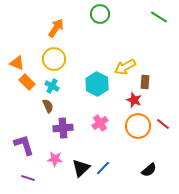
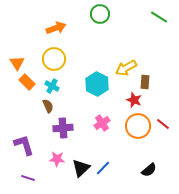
orange arrow: rotated 36 degrees clockwise
orange triangle: rotated 35 degrees clockwise
yellow arrow: moved 1 px right, 1 px down
pink cross: moved 2 px right
pink star: moved 2 px right
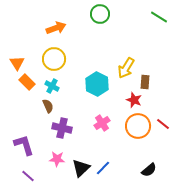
yellow arrow: rotated 30 degrees counterclockwise
purple cross: moved 1 px left; rotated 18 degrees clockwise
purple line: moved 2 px up; rotated 24 degrees clockwise
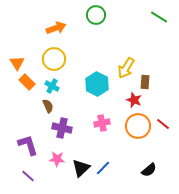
green circle: moved 4 px left, 1 px down
pink cross: rotated 21 degrees clockwise
purple L-shape: moved 4 px right
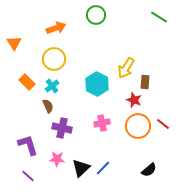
orange triangle: moved 3 px left, 20 px up
cyan cross: rotated 24 degrees clockwise
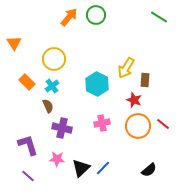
orange arrow: moved 13 px right, 11 px up; rotated 30 degrees counterclockwise
brown rectangle: moved 2 px up
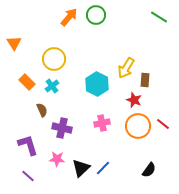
brown semicircle: moved 6 px left, 4 px down
black semicircle: rotated 14 degrees counterclockwise
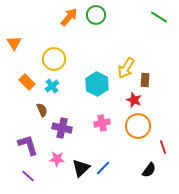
red line: moved 23 px down; rotated 32 degrees clockwise
